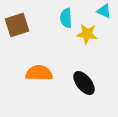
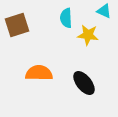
yellow star: moved 1 px right, 1 px down
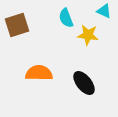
cyan semicircle: rotated 18 degrees counterclockwise
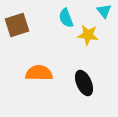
cyan triangle: rotated 28 degrees clockwise
black ellipse: rotated 15 degrees clockwise
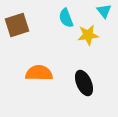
yellow star: rotated 15 degrees counterclockwise
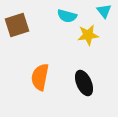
cyan semicircle: moved 1 px right, 2 px up; rotated 54 degrees counterclockwise
orange semicircle: moved 1 px right, 4 px down; rotated 80 degrees counterclockwise
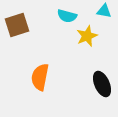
cyan triangle: rotated 42 degrees counterclockwise
yellow star: moved 1 px left, 1 px down; rotated 15 degrees counterclockwise
black ellipse: moved 18 px right, 1 px down
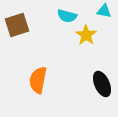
yellow star: moved 1 px left, 1 px up; rotated 15 degrees counterclockwise
orange semicircle: moved 2 px left, 3 px down
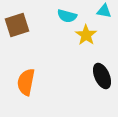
orange semicircle: moved 12 px left, 2 px down
black ellipse: moved 8 px up
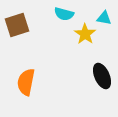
cyan triangle: moved 7 px down
cyan semicircle: moved 3 px left, 2 px up
yellow star: moved 1 px left, 1 px up
